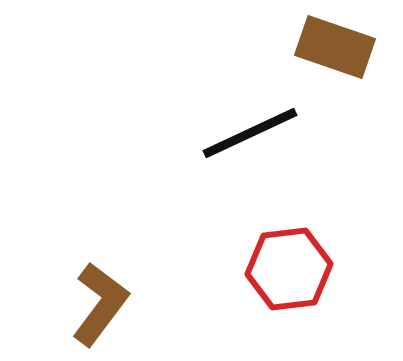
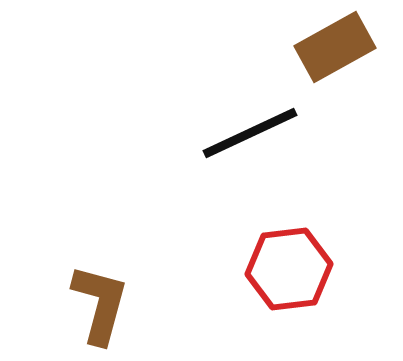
brown rectangle: rotated 48 degrees counterclockwise
brown L-shape: rotated 22 degrees counterclockwise
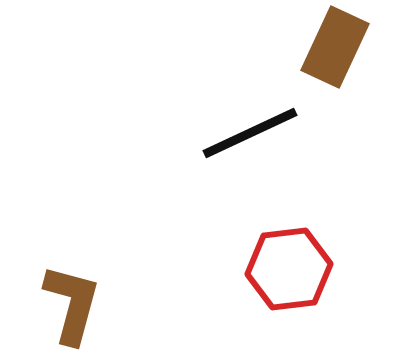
brown rectangle: rotated 36 degrees counterclockwise
brown L-shape: moved 28 px left
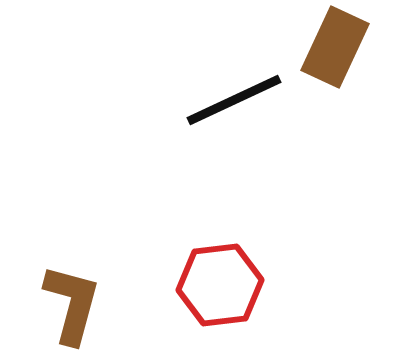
black line: moved 16 px left, 33 px up
red hexagon: moved 69 px left, 16 px down
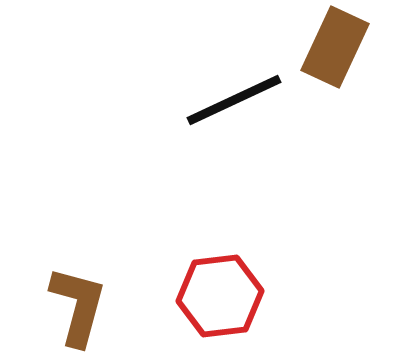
red hexagon: moved 11 px down
brown L-shape: moved 6 px right, 2 px down
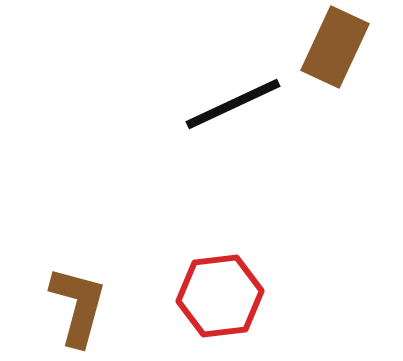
black line: moved 1 px left, 4 px down
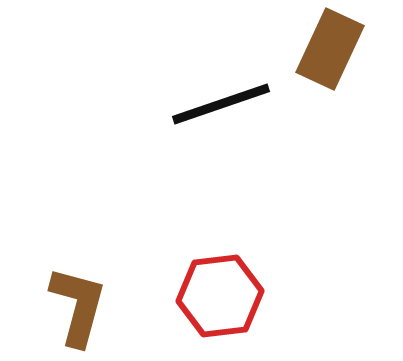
brown rectangle: moved 5 px left, 2 px down
black line: moved 12 px left; rotated 6 degrees clockwise
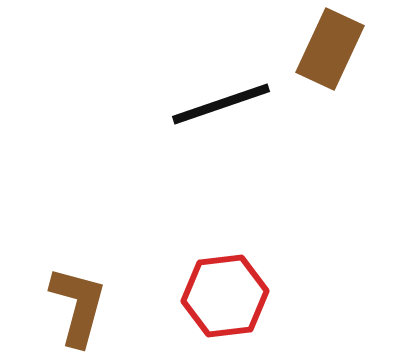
red hexagon: moved 5 px right
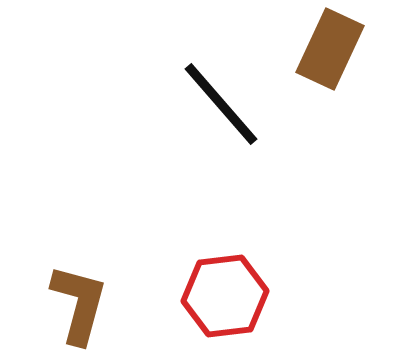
black line: rotated 68 degrees clockwise
brown L-shape: moved 1 px right, 2 px up
